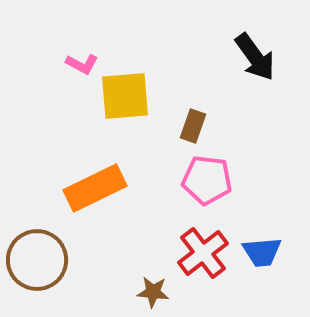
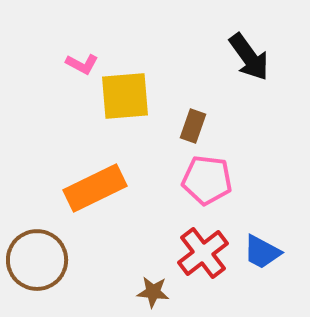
black arrow: moved 6 px left
blue trapezoid: rotated 33 degrees clockwise
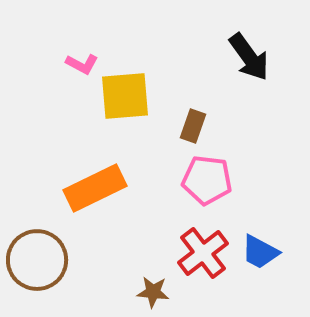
blue trapezoid: moved 2 px left
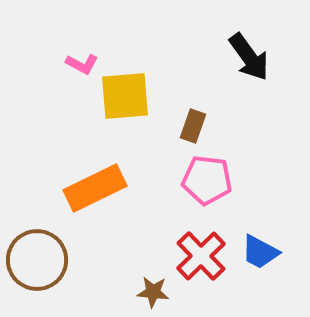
red cross: moved 2 px left, 3 px down; rotated 6 degrees counterclockwise
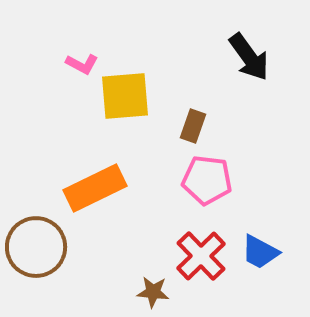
brown circle: moved 1 px left, 13 px up
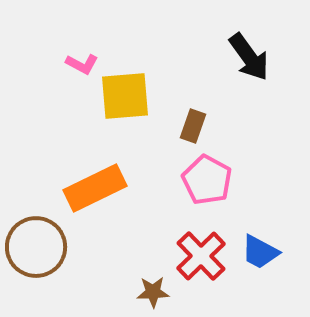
pink pentagon: rotated 21 degrees clockwise
brown star: rotated 8 degrees counterclockwise
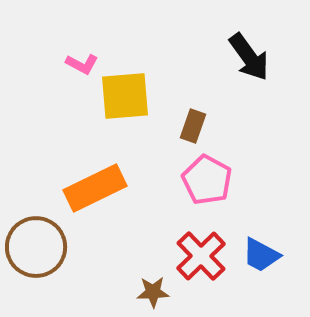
blue trapezoid: moved 1 px right, 3 px down
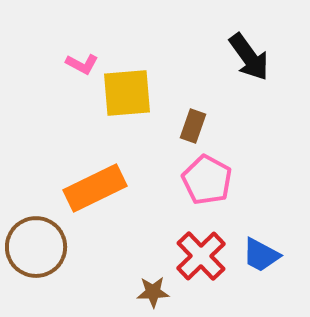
yellow square: moved 2 px right, 3 px up
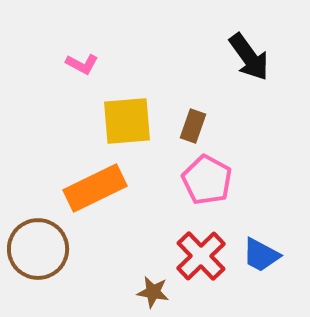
yellow square: moved 28 px down
brown circle: moved 2 px right, 2 px down
brown star: rotated 12 degrees clockwise
